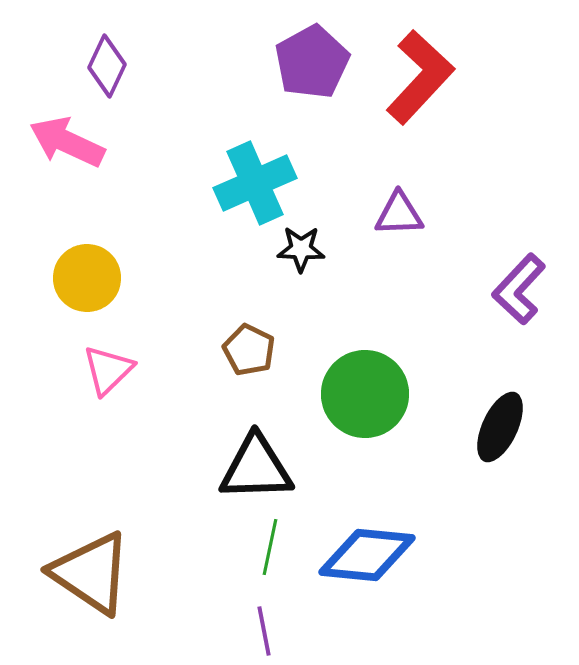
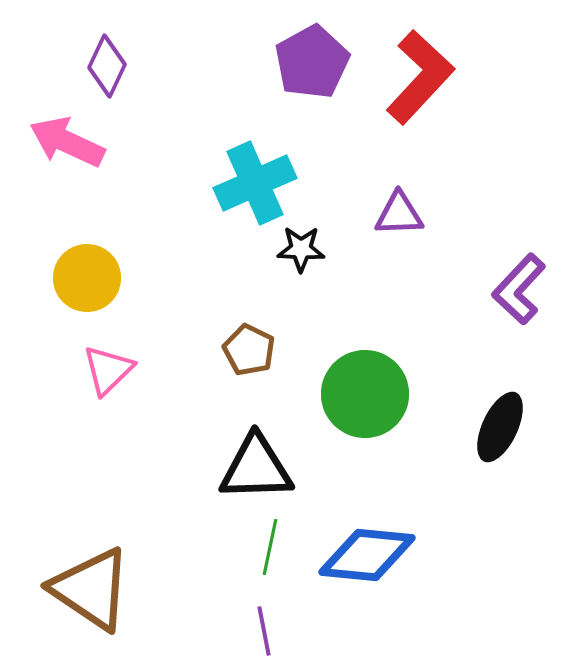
brown triangle: moved 16 px down
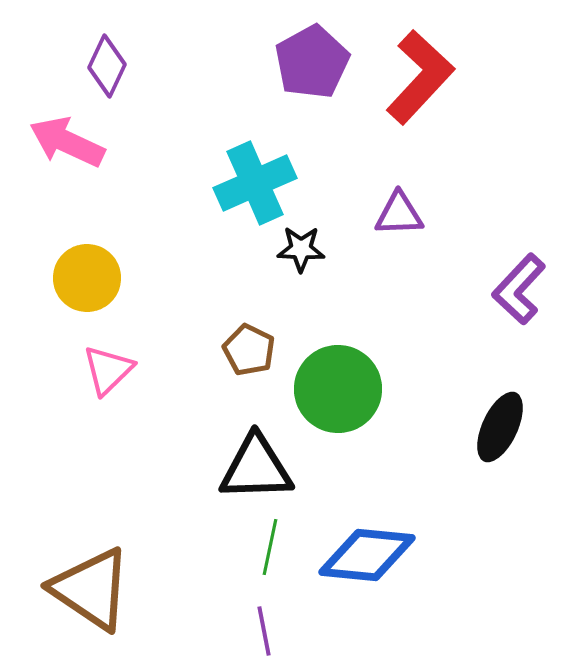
green circle: moved 27 px left, 5 px up
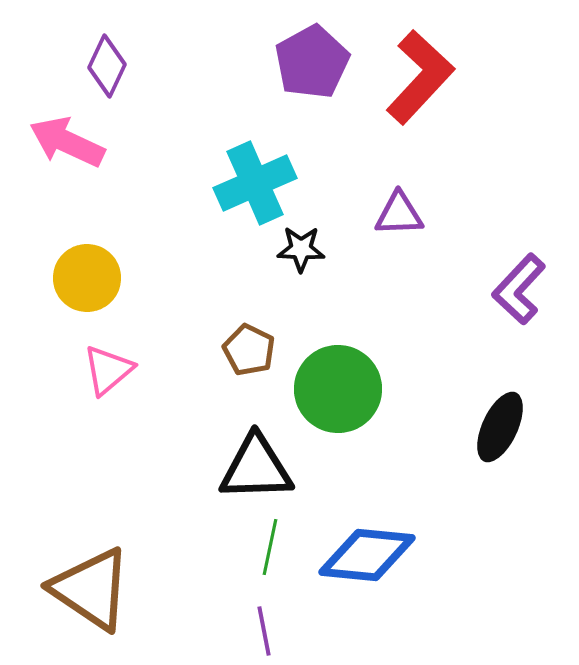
pink triangle: rotated 4 degrees clockwise
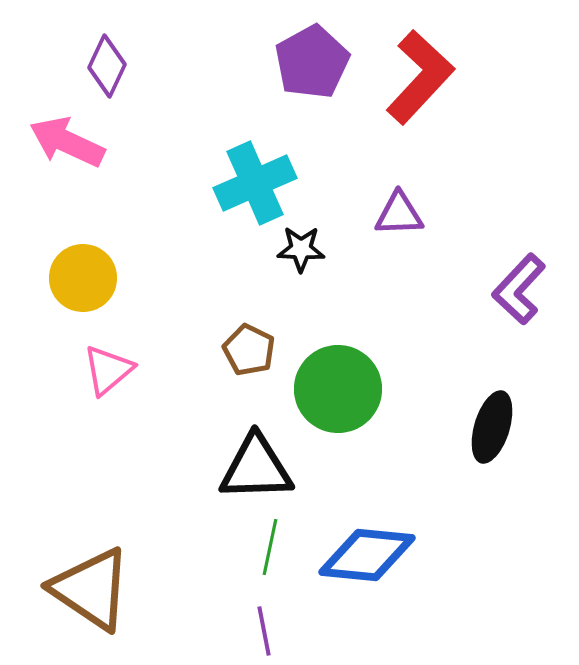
yellow circle: moved 4 px left
black ellipse: moved 8 px left; rotated 8 degrees counterclockwise
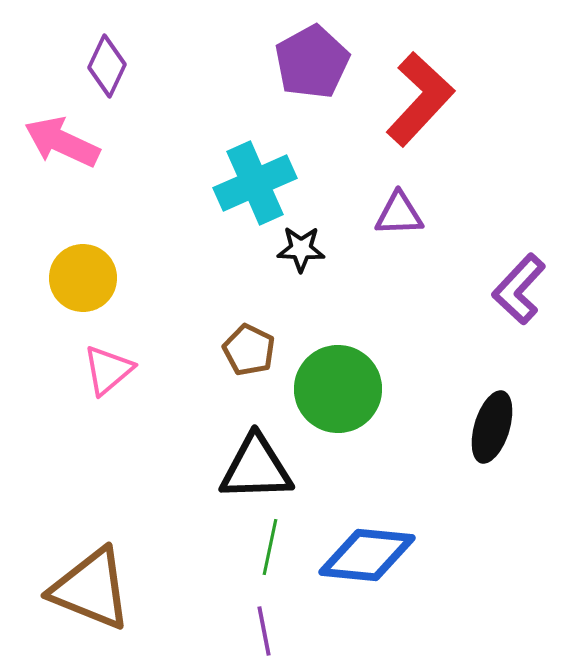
red L-shape: moved 22 px down
pink arrow: moved 5 px left
brown triangle: rotated 12 degrees counterclockwise
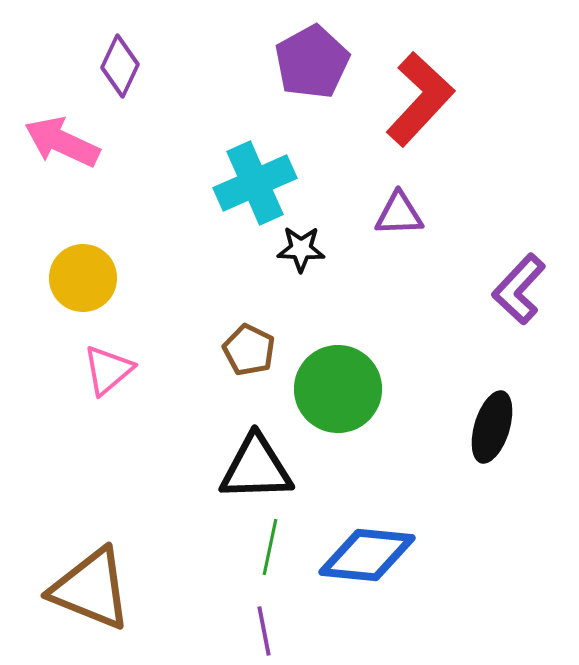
purple diamond: moved 13 px right
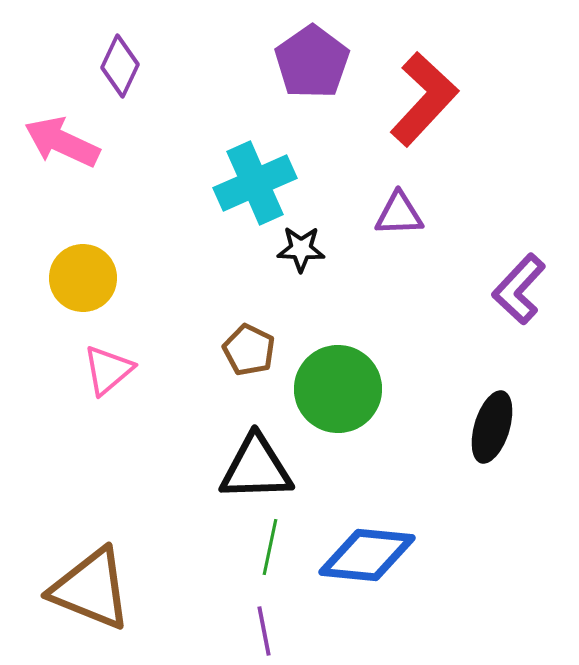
purple pentagon: rotated 6 degrees counterclockwise
red L-shape: moved 4 px right
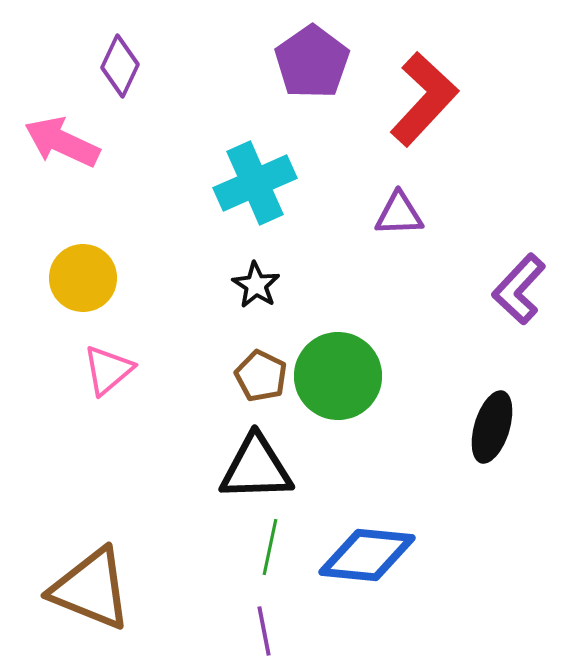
black star: moved 45 px left, 36 px down; rotated 30 degrees clockwise
brown pentagon: moved 12 px right, 26 px down
green circle: moved 13 px up
